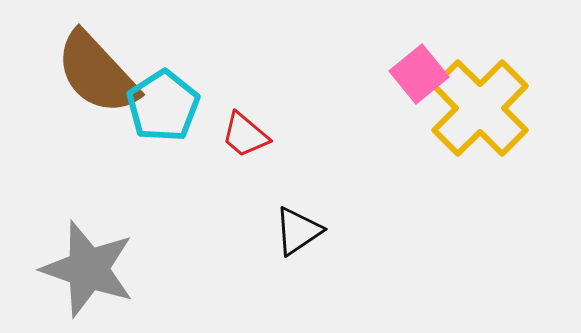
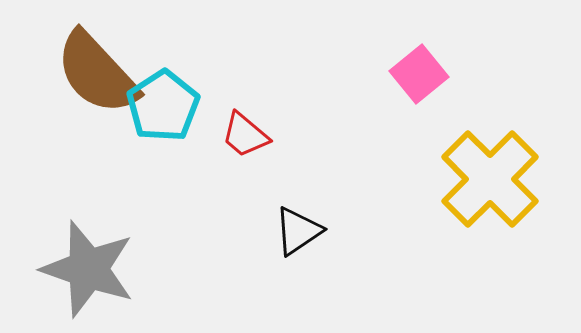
yellow cross: moved 10 px right, 71 px down
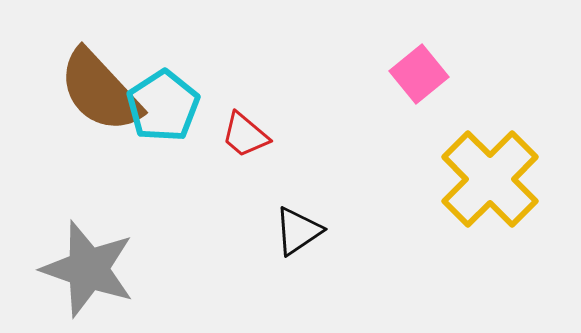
brown semicircle: moved 3 px right, 18 px down
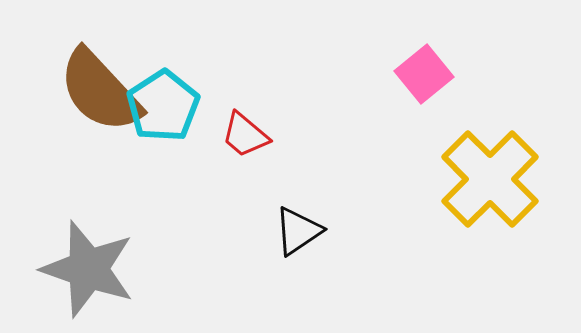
pink square: moved 5 px right
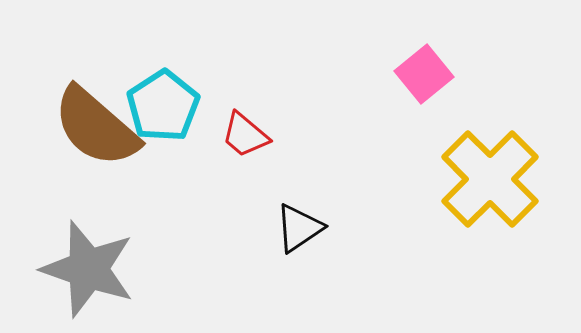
brown semicircle: moved 4 px left, 36 px down; rotated 6 degrees counterclockwise
black triangle: moved 1 px right, 3 px up
